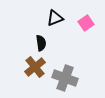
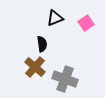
black semicircle: moved 1 px right, 1 px down
brown cross: rotated 10 degrees counterclockwise
gray cross: moved 1 px down
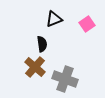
black triangle: moved 1 px left, 1 px down
pink square: moved 1 px right, 1 px down
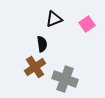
brown cross: rotated 15 degrees clockwise
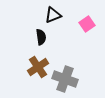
black triangle: moved 1 px left, 4 px up
black semicircle: moved 1 px left, 7 px up
brown cross: moved 3 px right
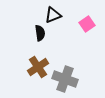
black semicircle: moved 1 px left, 4 px up
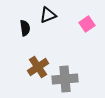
black triangle: moved 5 px left
black semicircle: moved 15 px left, 5 px up
gray cross: rotated 25 degrees counterclockwise
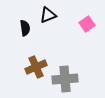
brown cross: moved 2 px left; rotated 10 degrees clockwise
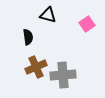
black triangle: rotated 36 degrees clockwise
black semicircle: moved 3 px right, 9 px down
gray cross: moved 2 px left, 4 px up
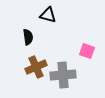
pink square: moved 27 px down; rotated 35 degrees counterclockwise
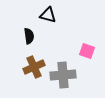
black semicircle: moved 1 px right, 1 px up
brown cross: moved 2 px left
